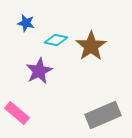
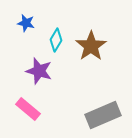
cyan diamond: rotated 70 degrees counterclockwise
purple star: rotated 28 degrees counterclockwise
pink rectangle: moved 11 px right, 4 px up
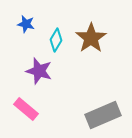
blue star: moved 1 px down
brown star: moved 8 px up
pink rectangle: moved 2 px left
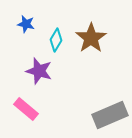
gray rectangle: moved 7 px right
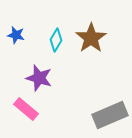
blue star: moved 10 px left, 11 px down
purple star: moved 7 px down
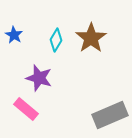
blue star: moved 2 px left; rotated 18 degrees clockwise
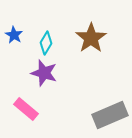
cyan diamond: moved 10 px left, 3 px down
purple star: moved 5 px right, 5 px up
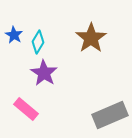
cyan diamond: moved 8 px left, 1 px up
purple star: rotated 16 degrees clockwise
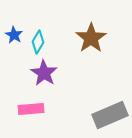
pink rectangle: moved 5 px right; rotated 45 degrees counterclockwise
